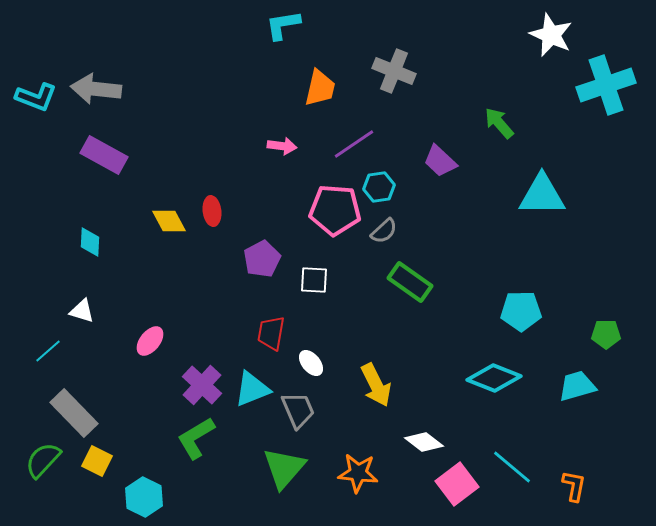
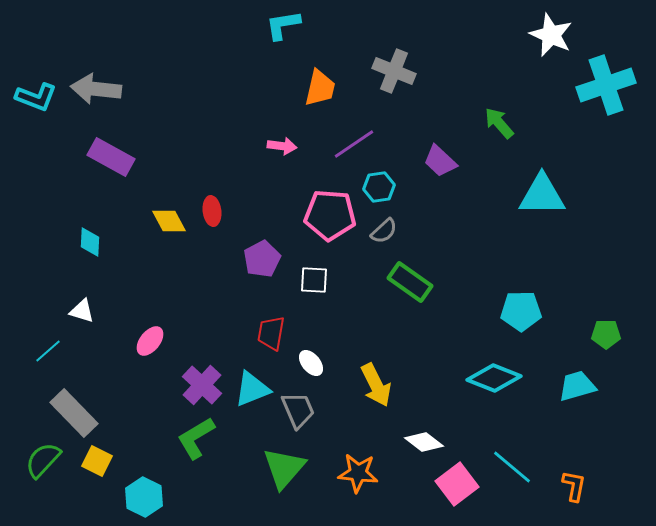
purple rectangle at (104, 155): moved 7 px right, 2 px down
pink pentagon at (335, 210): moved 5 px left, 5 px down
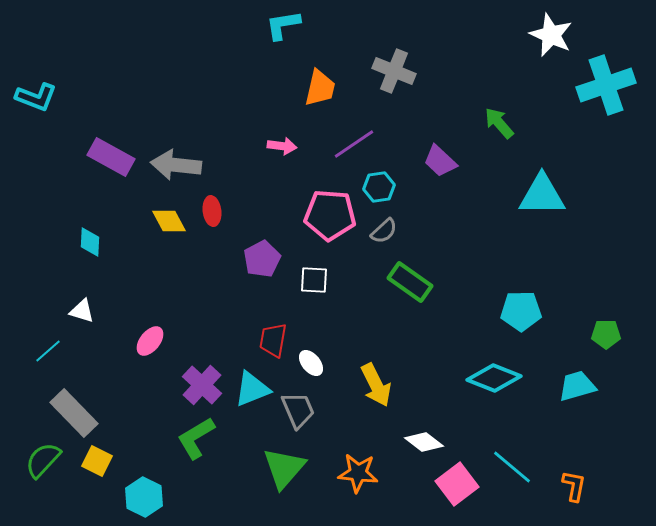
gray arrow at (96, 89): moved 80 px right, 76 px down
red trapezoid at (271, 333): moved 2 px right, 7 px down
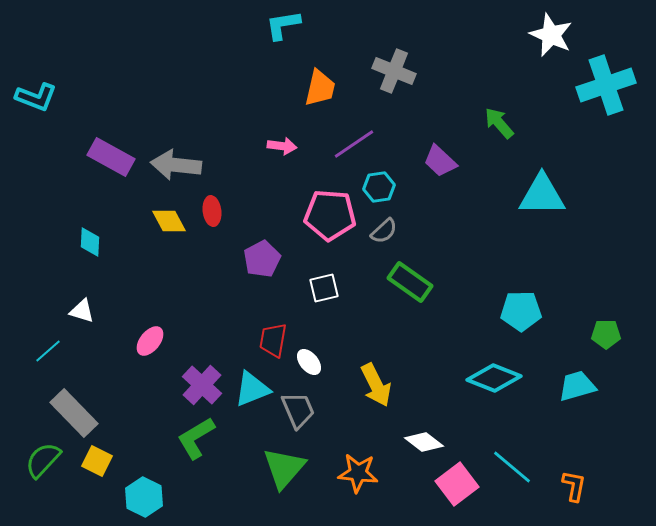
white square at (314, 280): moved 10 px right, 8 px down; rotated 16 degrees counterclockwise
white ellipse at (311, 363): moved 2 px left, 1 px up
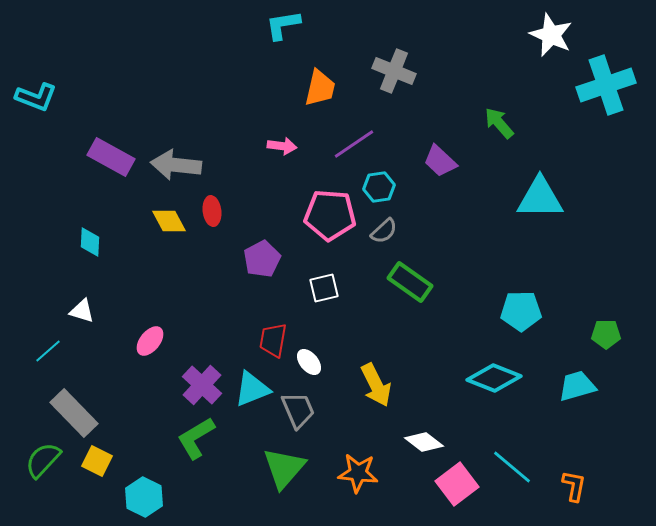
cyan triangle at (542, 195): moved 2 px left, 3 px down
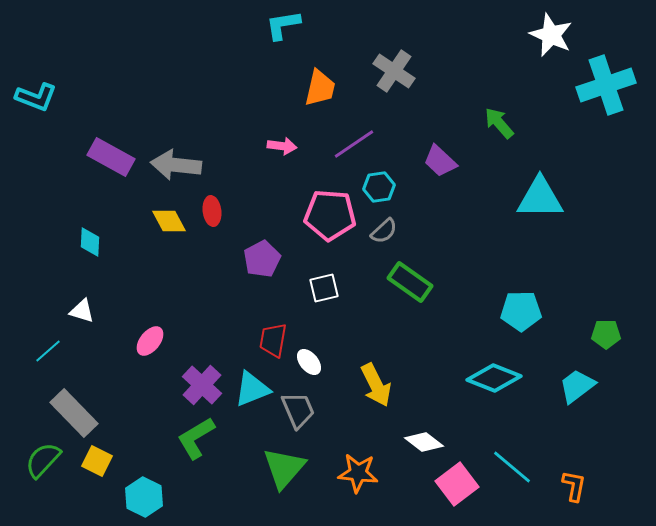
gray cross at (394, 71): rotated 12 degrees clockwise
cyan trapezoid at (577, 386): rotated 21 degrees counterclockwise
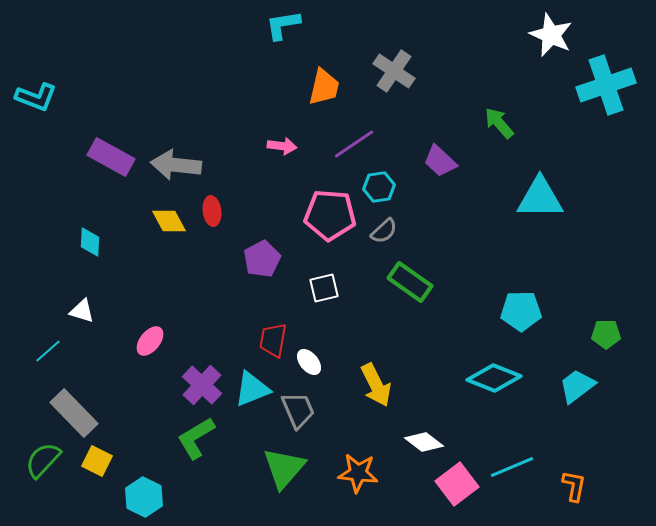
orange trapezoid at (320, 88): moved 4 px right, 1 px up
cyan line at (512, 467): rotated 63 degrees counterclockwise
